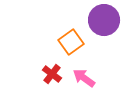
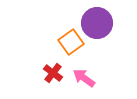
purple circle: moved 7 px left, 3 px down
red cross: moved 1 px right, 1 px up
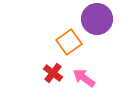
purple circle: moved 4 px up
orange square: moved 2 px left
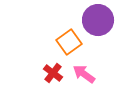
purple circle: moved 1 px right, 1 px down
pink arrow: moved 4 px up
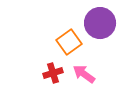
purple circle: moved 2 px right, 3 px down
red cross: rotated 36 degrees clockwise
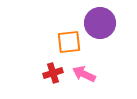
orange square: rotated 30 degrees clockwise
pink arrow: rotated 10 degrees counterclockwise
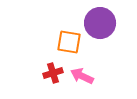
orange square: rotated 15 degrees clockwise
pink arrow: moved 2 px left, 2 px down
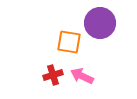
red cross: moved 2 px down
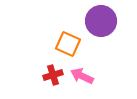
purple circle: moved 1 px right, 2 px up
orange square: moved 1 px left, 2 px down; rotated 15 degrees clockwise
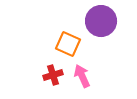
pink arrow: rotated 40 degrees clockwise
